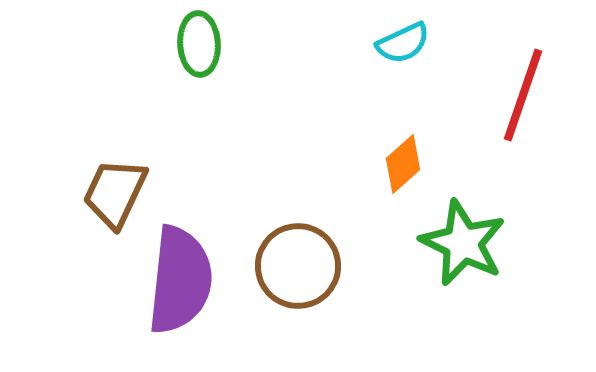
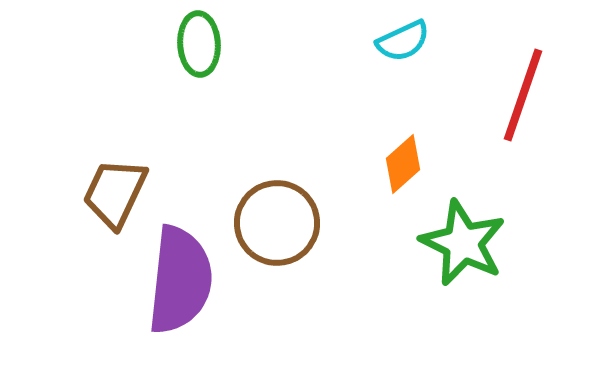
cyan semicircle: moved 2 px up
brown circle: moved 21 px left, 43 px up
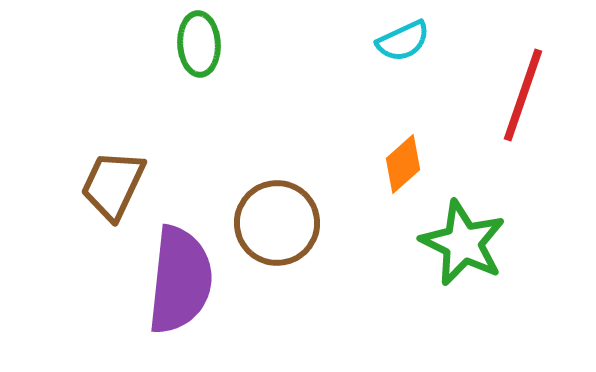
brown trapezoid: moved 2 px left, 8 px up
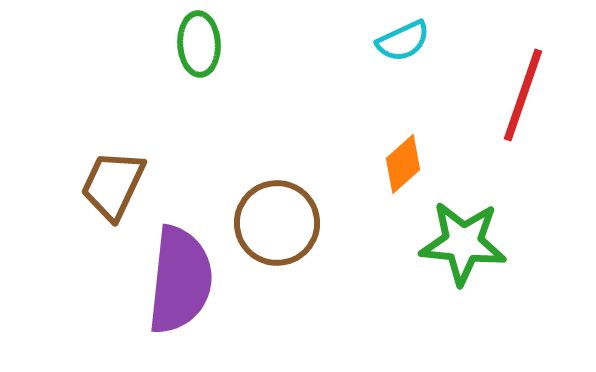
green star: rotated 20 degrees counterclockwise
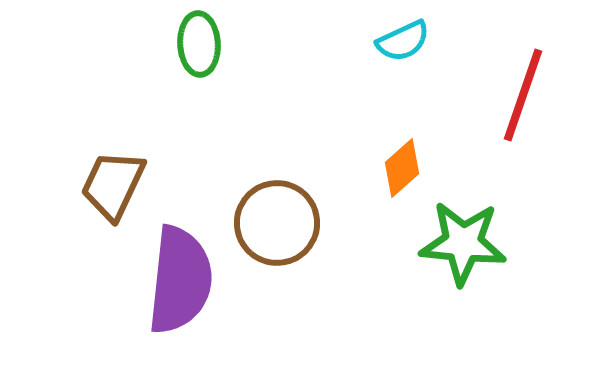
orange diamond: moved 1 px left, 4 px down
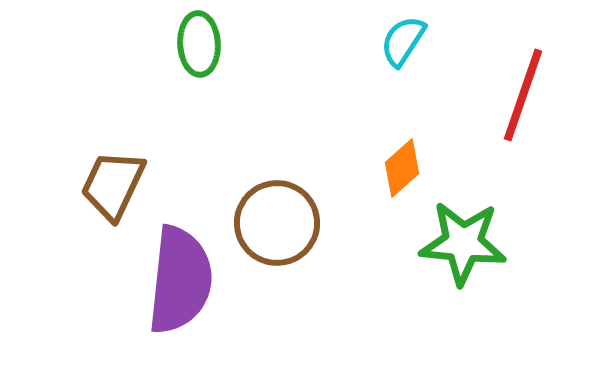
cyan semicircle: rotated 148 degrees clockwise
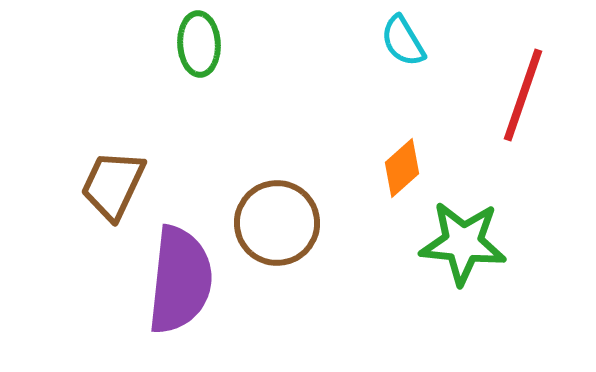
cyan semicircle: rotated 64 degrees counterclockwise
